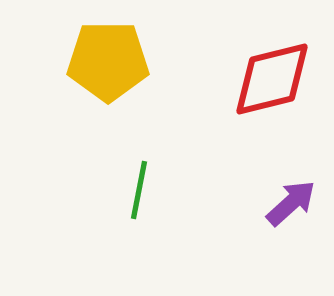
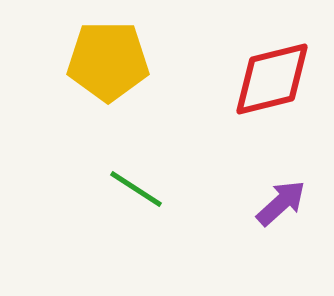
green line: moved 3 px left, 1 px up; rotated 68 degrees counterclockwise
purple arrow: moved 10 px left
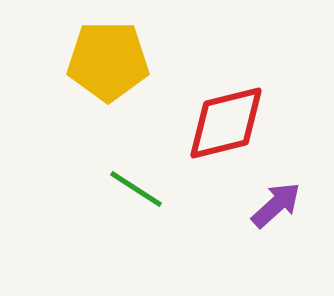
red diamond: moved 46 px left, 44 px down
purple arrow: moved 5 px left, 2 px down
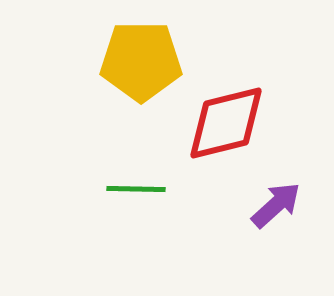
yellow pentagon: moved 33 px right
green line: rotated 32 degrees counterclockwise
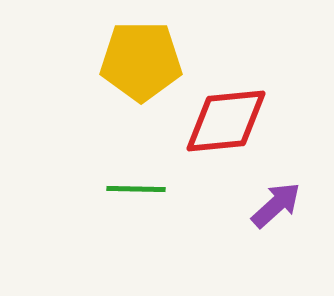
red diamond: moved 2 px up; rotated 8 degrees clockwise
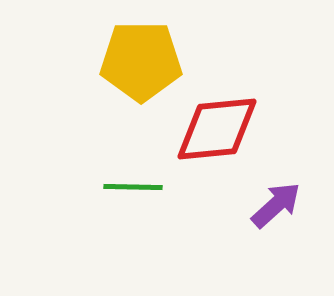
red diamond: moved 9 px left, 8 px down
green line: moved 3 px left, 2 px up
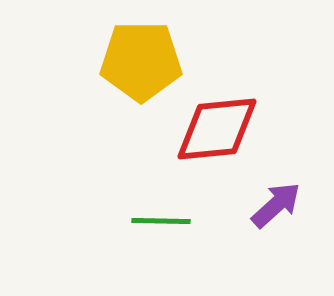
green line: moved 28 px right, 34 px down
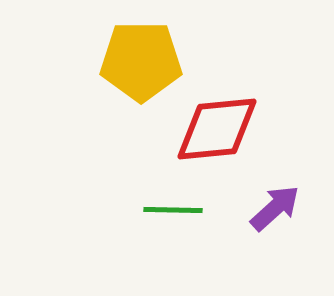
purple arrow: moved 1 px left, 3 px down
green line: moved 12 px right, 11 px up
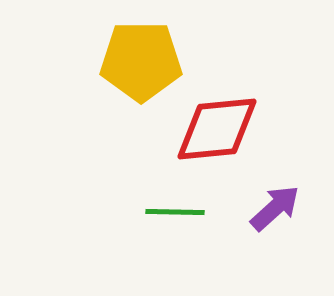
green line: moved 2 px right, 2 px down
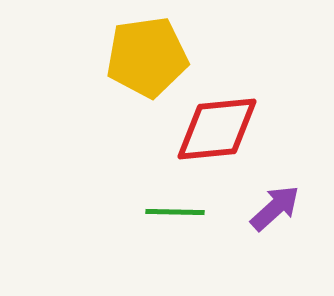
yellow pentagon: moved 6 px right, 4 px up; rotated 8 degrees counterclockwise
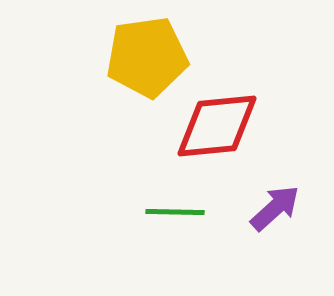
red diamond: moved 3 px up
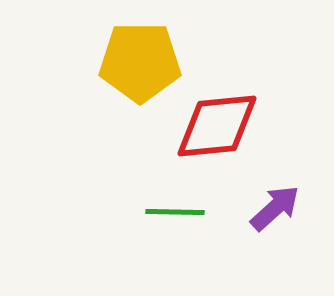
yellow pentagon: moved 7 px left, 5 px down; rotated 8 degrees clockwise
